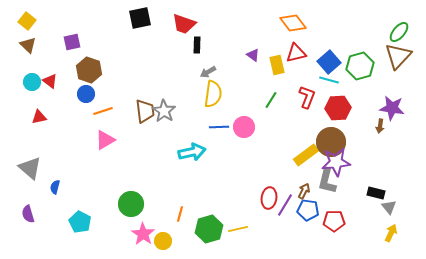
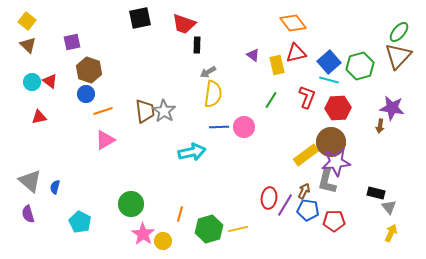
gray triangle at (30, 168): moved 13 px down
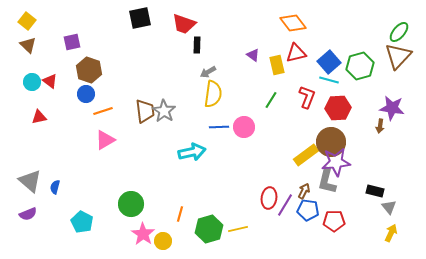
black rectangle at (376, 193): moved 1 px left, 2 px up
purple semicircle at (28, 214): rotated 96 degrees counterclockwise
cyan pentagon at (80, 222): moved 2 px right
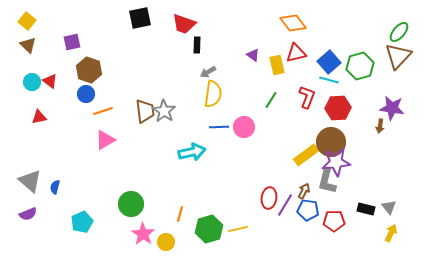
black rectangle at (375, 191): moved 9 px left, 18 px down
cyan pentagon at (82, 222): rotated 20 degrees clockwise
yellow circle at (163, 241): moved 3 px right, 1 px down
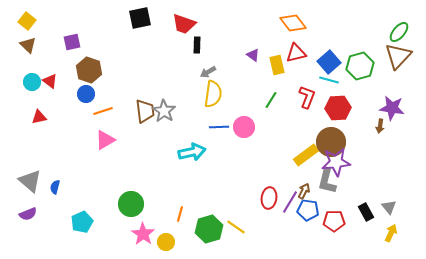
purple line at (285, 205): moved 5 px right, 3 px up
black rectangle at (366, 209): moved 3 px down; rotated 48 degrees clockwise
yellow line at (238, 229): moved 2 px left, 2 px up; rotated 48 degrees clockwise
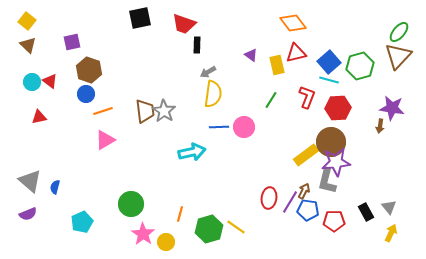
purple triangle at (253, 55): moved 2 px left
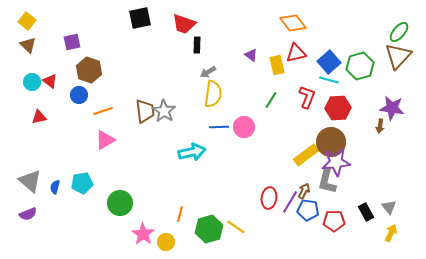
blue circle at (86, 94): moved 7 px left, 1 px down
green circle at (131, 204): moved 11 px left, 1 px up
cyan pentagon at (82, 222): moved 39 px up; rotated 15 degrees clockwise
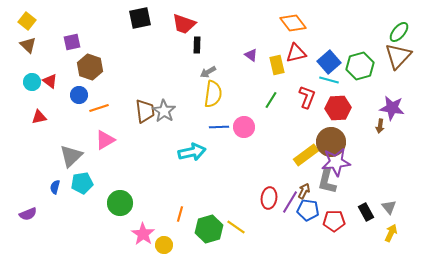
brown hexagon at (89, 70): moved 1 px right, 3 px up
orange line at (103, 111): moved 4 px left, 3 px up
gray triangle at (30, 181): moved 41 px right, 25 px up; rotated 35 degrees clockwise
yellow circle at (166, 242): moved 2 px left, 3 px down
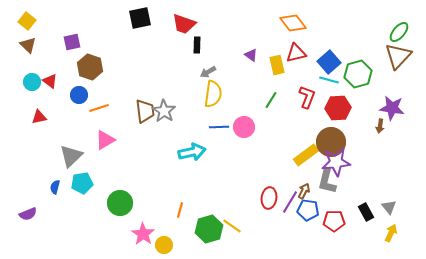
green hexagon at (360, 66): moved 2 px left, 8 px down
orange line at (180, 214): moved 4 px up
yellow line at (236, 227): moved 4 px left, 1 px up
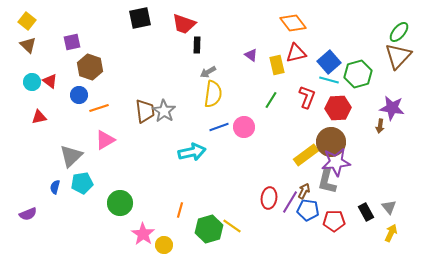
blue line at (219, 127): rotated 18 degrees counterclockwise
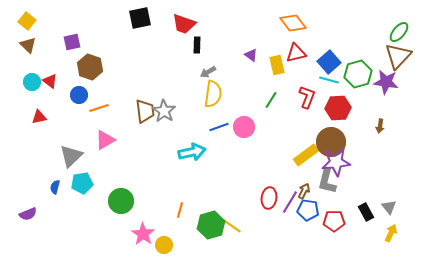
purple star at (392, 108): moved 6 px left, 26 px up
green circle at (120, 203): moved 1 px right, 2 px up
green hexagon at (209, 229): moved 2 px right, 4 px up
